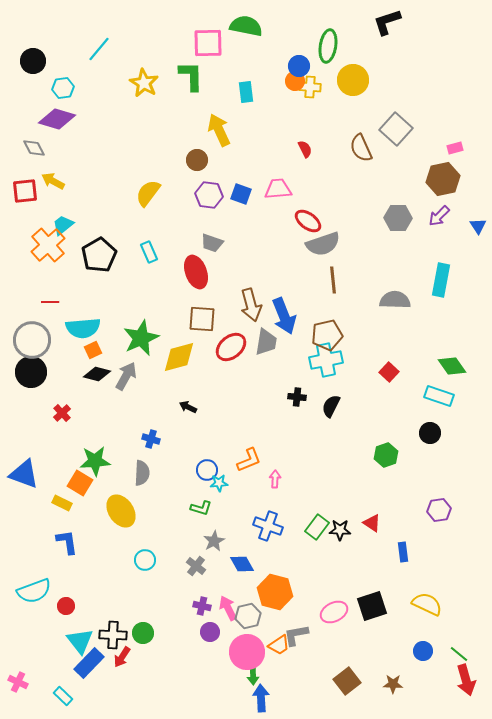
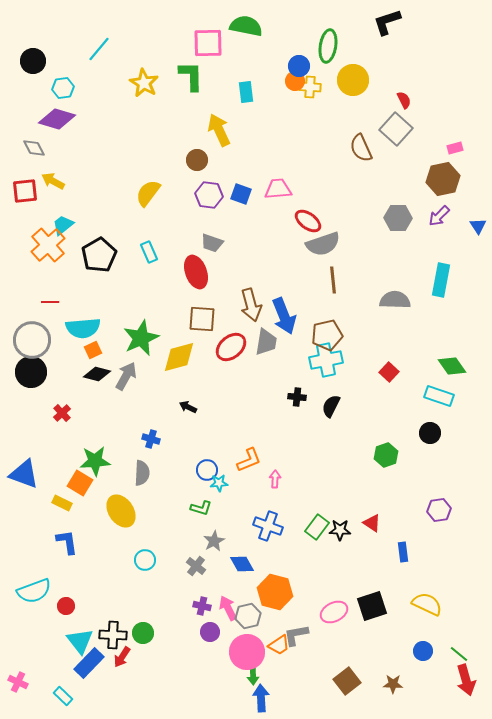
red semicircle at (305, 149): moved 99 px right, 49 px up
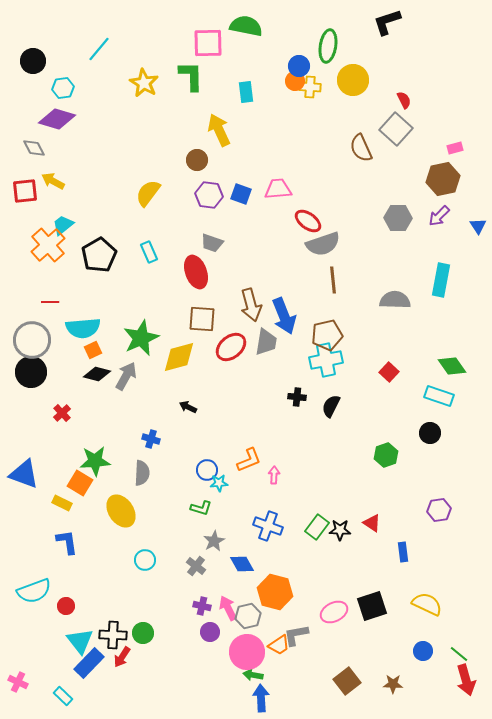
pink arrow at (275, 479): moved 1 px left, 4 px up
green arrow at (253, 675): rotated 102 degrees clockwise
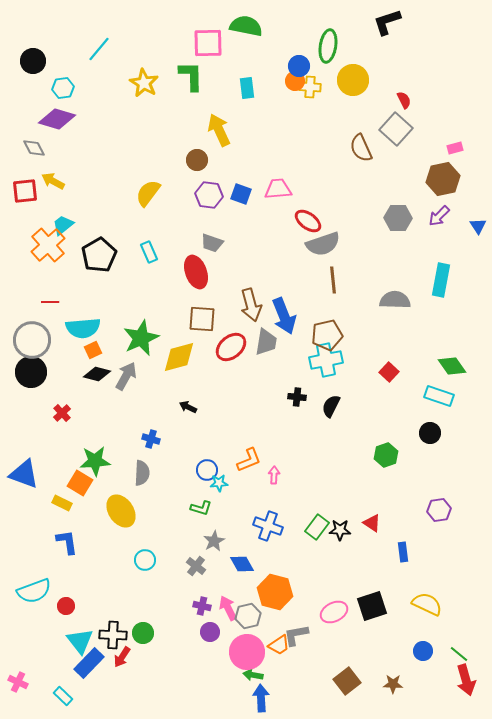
cyan rectangle at (246, 92): moved 1 px right, 4 px up
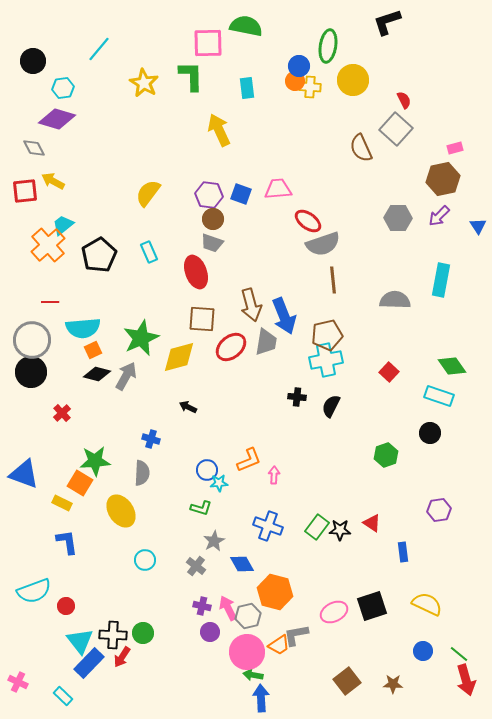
brown circle at (197, 160): moved 16 px right, 59 px down
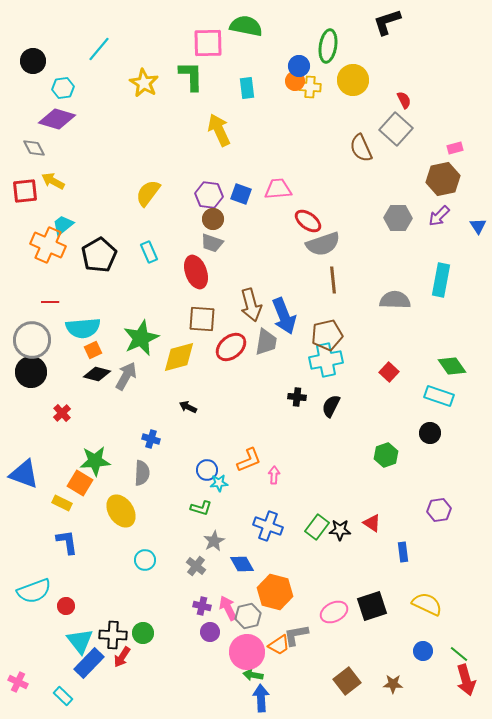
orange cross at (48, 245): rotated 24 degrees counterclockwise
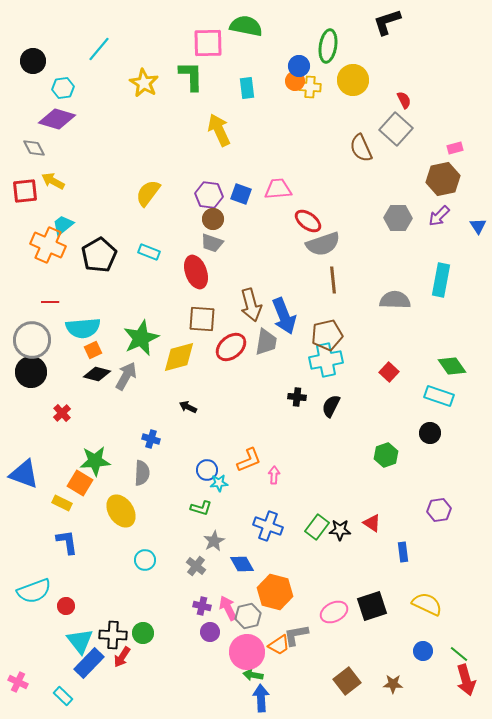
cyan rectangle at (149, 252): rotated 45 degrees counterclockwise
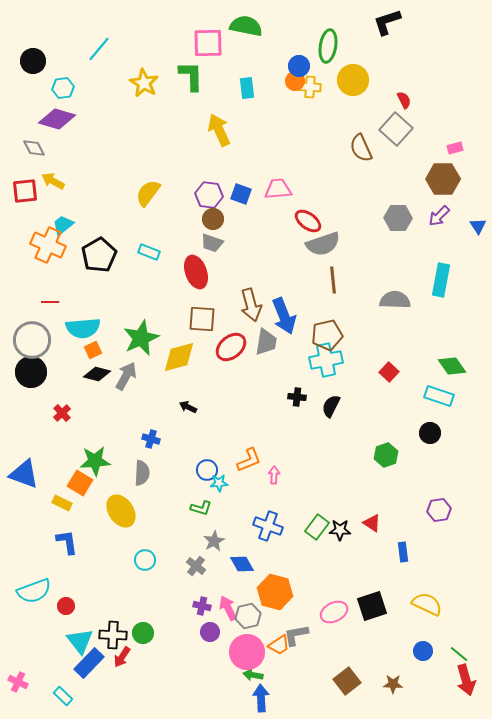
brown hexagon at (443, 179): rotated 12 degrees clockwise
